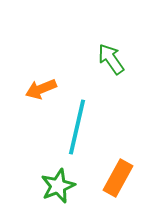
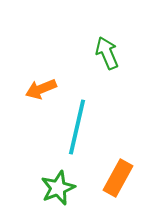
green arrow: moved 4 px left, 6 px up; rotated 12 degrees clockwise
green star: moved 2 px down
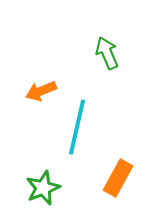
orange arrow: moved 2 px down
green star: moved 15 px left
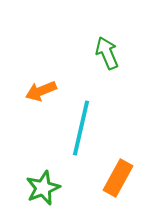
cyan line: moved 4 px right, 1 px down
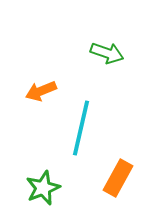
green arrow: rotated 132 degrees clockwise
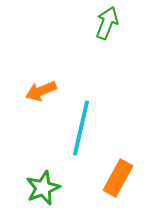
green arrow: moved 30 px up; rotated 88 degrees counterclockwise
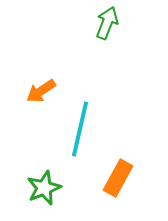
orange arrow: rotated 12 degrees counterclockwise
cyan line: moved 1 px left, 1 px down
green star: moved 1 px right
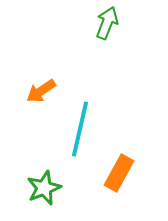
orange rectangle: moved 1 px right, 5 px up
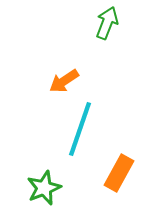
orange arrow: moved 23 px right, 10 px up
cyan line: rotated 6 degrees clockwise
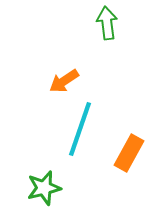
green arrow: rotated 28 degrees counterclockwise
orange rectangle: moved 10 px right, 20 px up
green star: rotated 8 degrees clockwise
